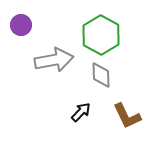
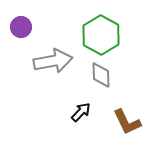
purple circle: moved 2 px down
gray arrow: moved 1 px left, 1 px down
brown L-shape: moved 6 px down
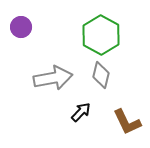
gray arrow: moved 17 px down
gray diamond: rotated 16 degrees clockwise
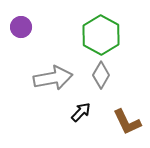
gray diamond: rotated 16 degrees clockwise
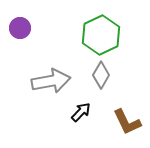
purple circle: moved 1 px left, 1 px down
green hexagon: rotated 6 degrees clockwise
gray arrow: moved 2 px left, 3 px down
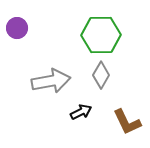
purple circle: moved 3 px left
green hexagon: rotated 24 degrees clockwise
black arrow: rotated 20 degrees clockwise
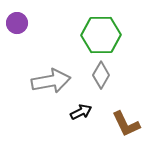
purple circle: moved 5 px up
brown L-shape: moved 1 px left, 2 px down
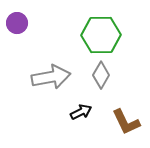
gray arrow: moved 4 px up
brown L-shape: moved 2 px up
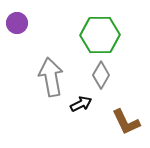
green hexagon: moved 1 px left
gray arrow: rotated 90 degrees counterclockwise
black arrow: moved 8 px up
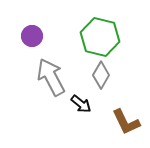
purple circle: moved 15 px right, 13 px down
green hexagon: moved 2 px down; rotated 15 degrees clockwise
gray arrow: rotated 18 degrees counterclockwise
black arrow: rotated 65 degrees clockwise
